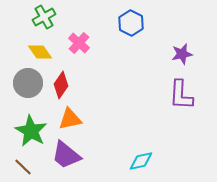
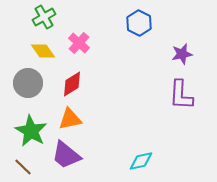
blue hexagon: moved 8 px right
yellow diamond: moved 3 px right, 1 px up
red diamond: moved 11 px right, 1 px up; rotated 24 degrees clockwise
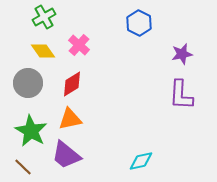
pink cross: moved 2 px down
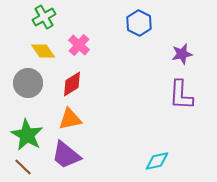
green star: moved 4 px left, 4 px down
cyan diamond: moved 16 px right
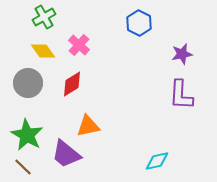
orange triangle: moved 18 px right, 7 px down
purple trapezoid: moved 1 px up
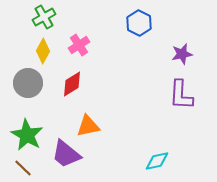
pink cross: rotated 15 degrees clockwise
yellow diamond: rotated 65 degrees clockwise
brown line: moved 1 px down
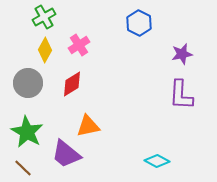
yellow diamond: moved 2 px right, 1 px up
green star: moved 3 px up
cyan diamond: rotated 40 degrees clockwise
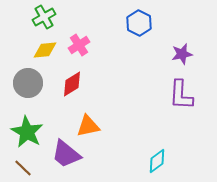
yellow diamond: rotated 55 degrees clockwise
cyan diamond: rotated 65 degrees counterclockwise
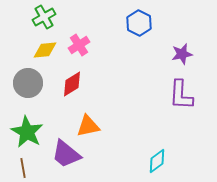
brown line: rotated 36 degrees clockwise
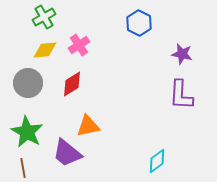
purple star: rotated 25 degrees clockwise
purple trapezoid: moved 1 px right, 1 px up
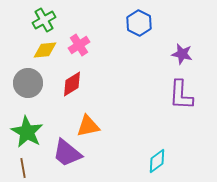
green cross: moved 3 px down
